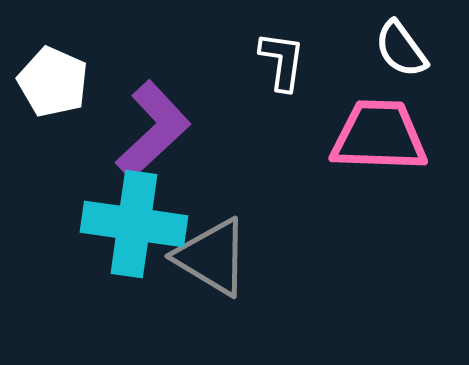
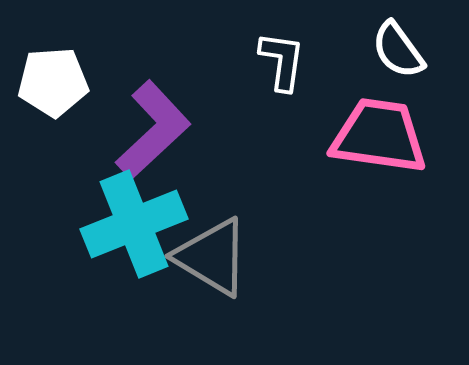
white semicircle: moved 3 px left, 1 px down
white pentagon: rotated 28 degrees counterclockwise
pink trapezoid: rotated 6 degrees clockwise
cyan cross: rotated 30 degrees counterclockwise
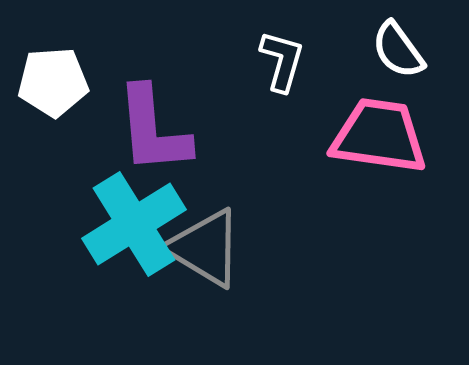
white L-shape: rotated 8 degrees clockwise
purple L-shape: rotated 128 degrees clockwise
cyan cross: rotated 10 degrees counterclockwise
gray triangle: moved 7 px left, 9 px up
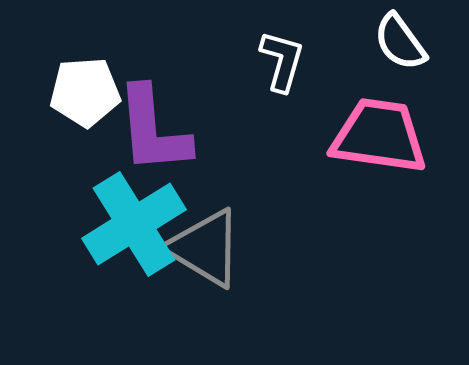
white semicircle: moved 2 px right, 8 px up
white pentagon: moved 32 px right, 10 px down
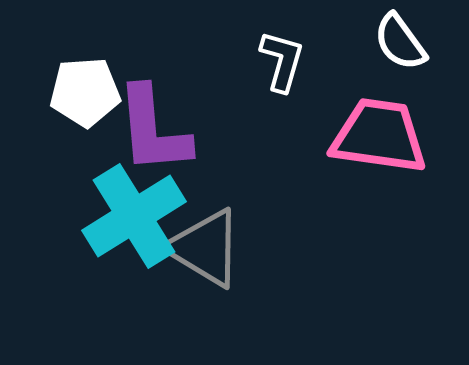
cyan cross: moved 8 px up
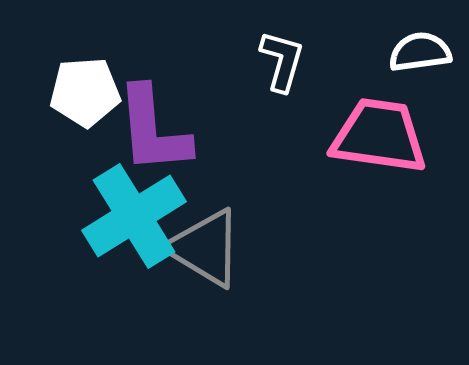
white semicircle: moved 20 px right, 10 px down; rotated 118 degrees clockwise
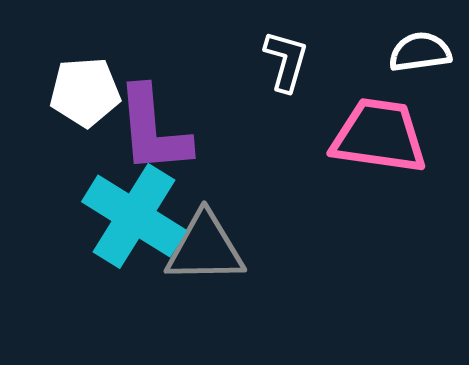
white L-shape: moved 4 px right
cyan cross: rotated 26 degrees counterclockwise
gray triangle: rotated 32 degrees counterclockwise
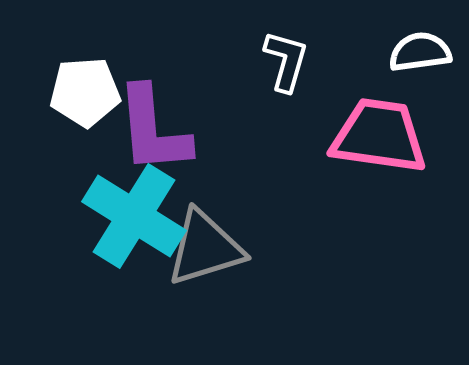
gray triangle: rotated 16 degrees counterclockwise
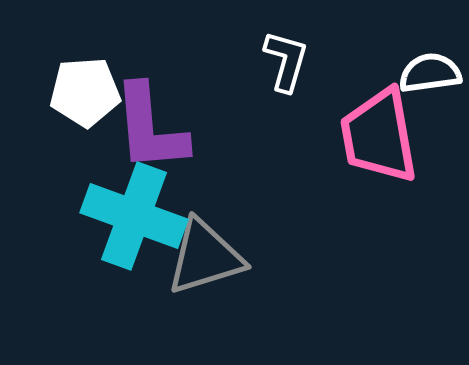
white semicircle: moved 10 px right, 21 px down
purple L-shape: moved 3 px left, 2 px up
pink trapezoid: rotated 108 degrees counterclockwise
cyan cross: rotated 12 degrees counterclockwise
gray triangle: moved 9 px down
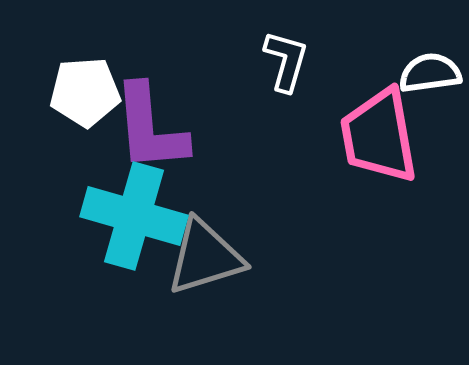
cyan cross: rotated 4 degrees counterclockwise
